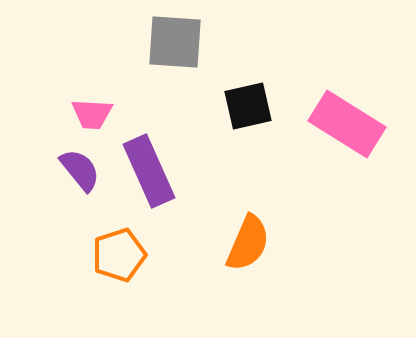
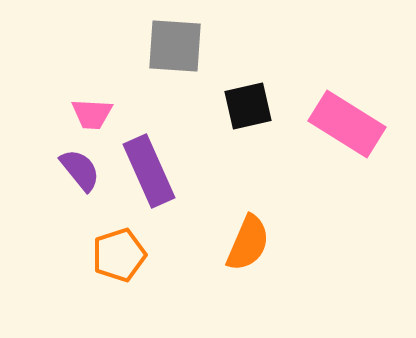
gray square: moved 4 px down
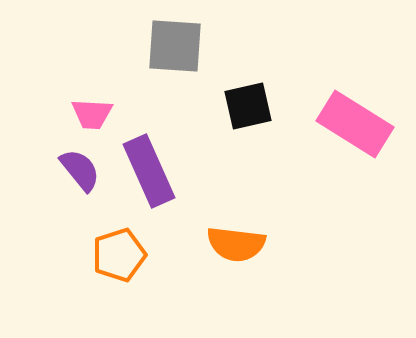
pink rectangle: moved 8 px right
orange semicircle: moved 12 px left, 1 px down; rotated 74 degrees clockwise
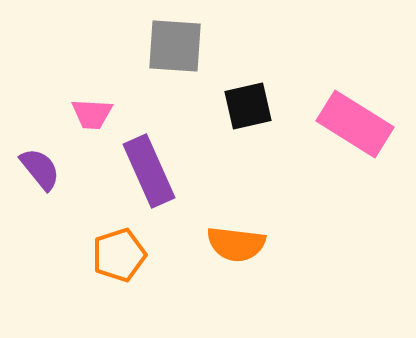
purple semicircle: moved 40 px left, 1 px up
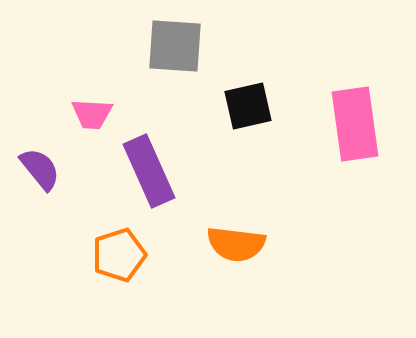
pink rectangle: rotated 50 degrees clockwise
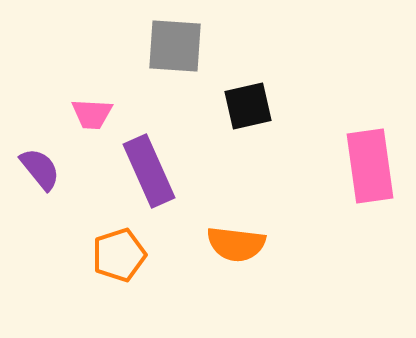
pink rectangle: moved 15 px right, 42 px down
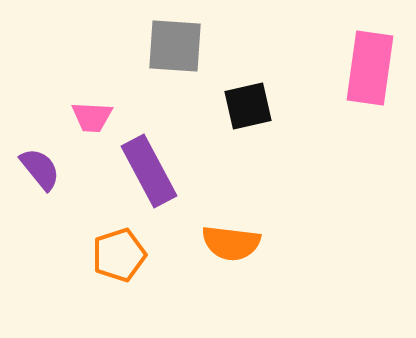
pink trapezoid: moved 3 px down
pink rectangle: moved 98 px up; rotated 16 degrees clockwise
purple rectangle: rotated 4 degrees counterclockwise
orange semicircle: moved 5 px left, 1 px up
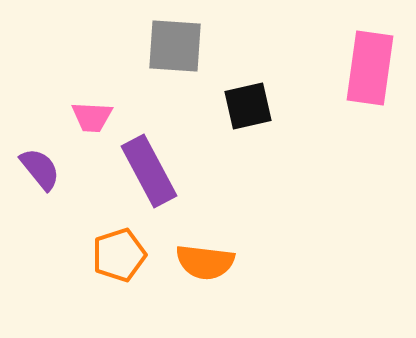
orange semicircle: moved 26 px left, 19 px down
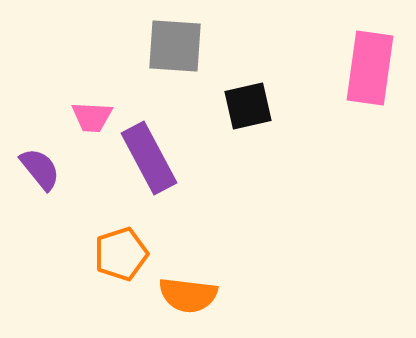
purple rectangle: moved 13 px up
orange pentagon: moved 2 px right, 1 px up
orange semicircle: moved 17 px left, 33 px down
